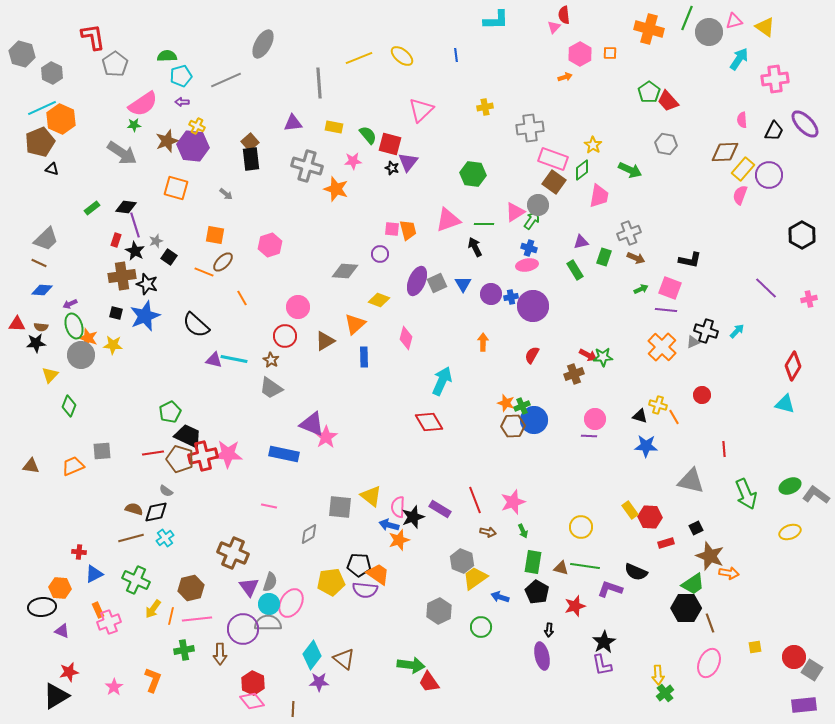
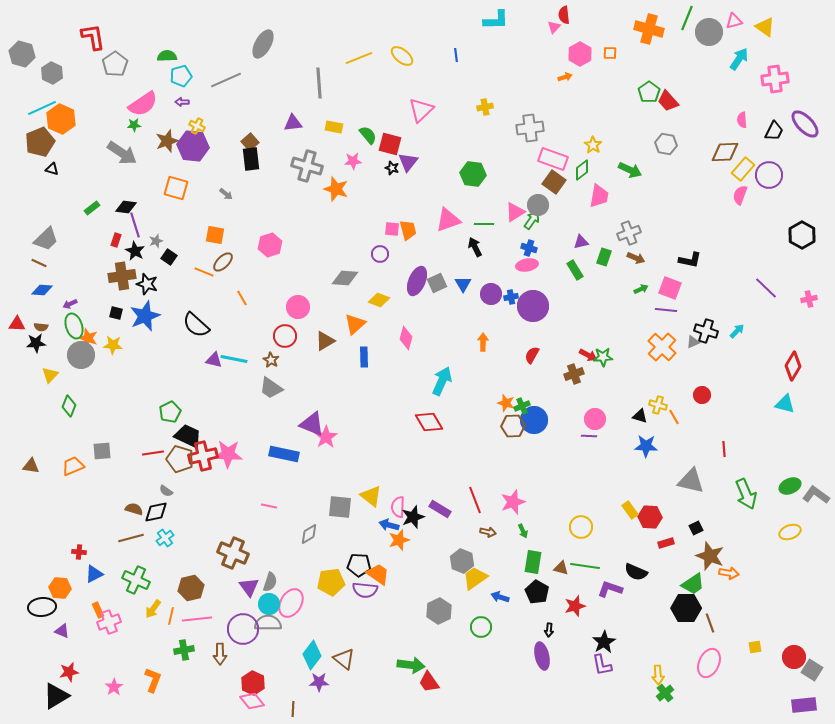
gray diamond at (345, 271): moved 7 px down
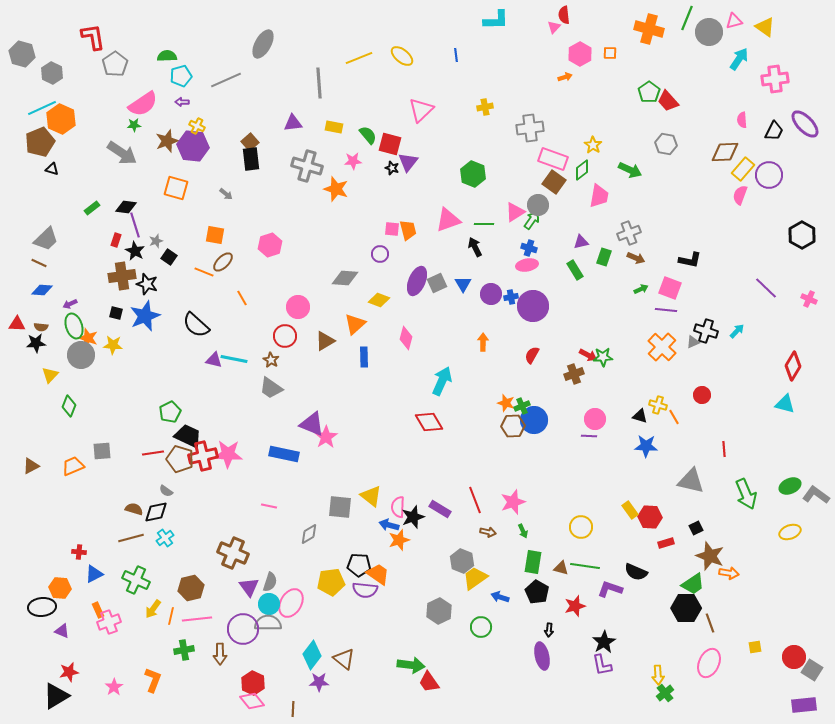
green hexagon at (473, 174): rotated 15 degrees clockwise
pink cross at (809, 299): rotated 35 degrees clockwise
brown triangle at (31, 466): rotated 36 degrees counterclockwise
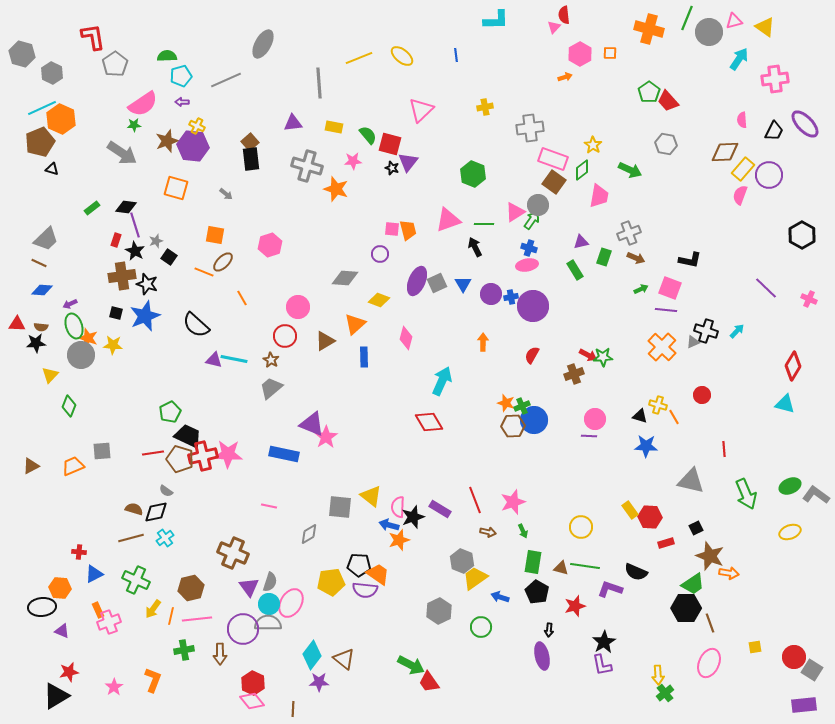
gray trapezoid at (271, 388): rotated 105 degrees clockwise
green arrow at (411, 665): rotated 20 degrees clockwise
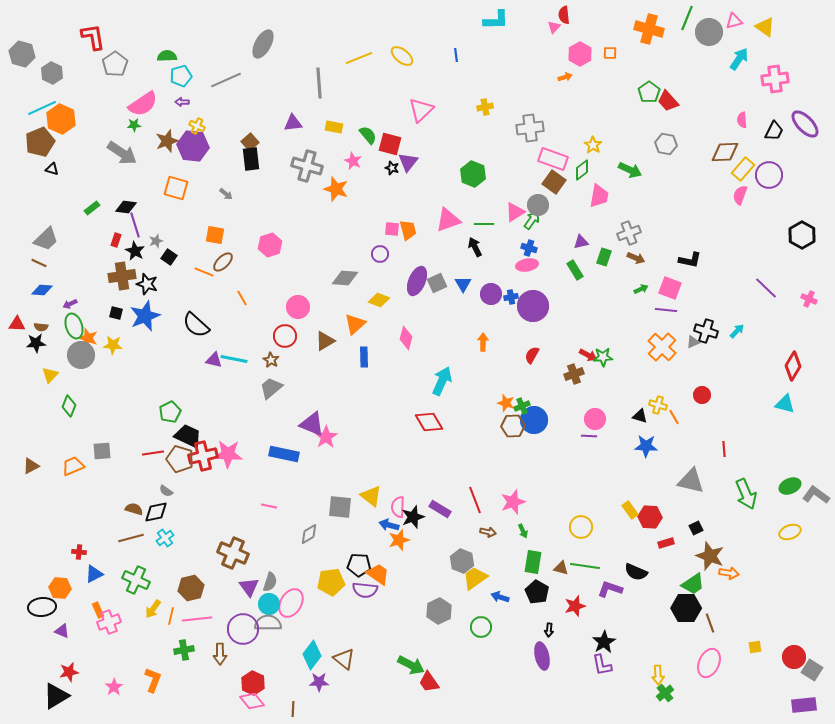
pink star at (353, 161): rotated 30 degrees clockwise
